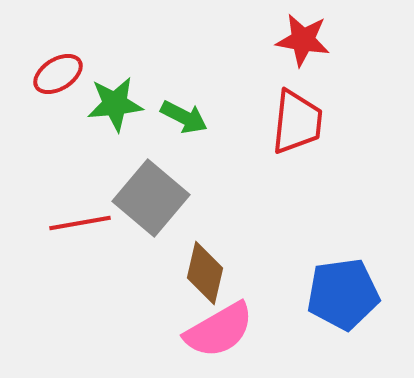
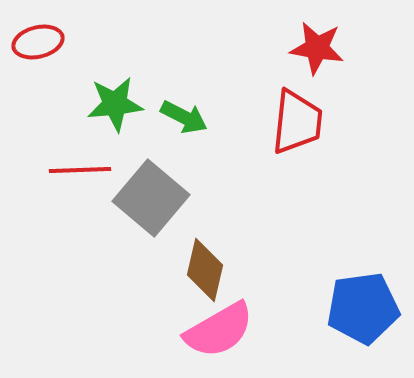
red star: moved 14 px right, 8 px down
red ellipse: moved 20 px left, 32 px up; rotated 18 degrees clockwise
red line: moved 53 px up; rotated 8 degrees clockwise
brown diamond: moved 3 px up
blue pentagon: moved 20 px right, 14 px down
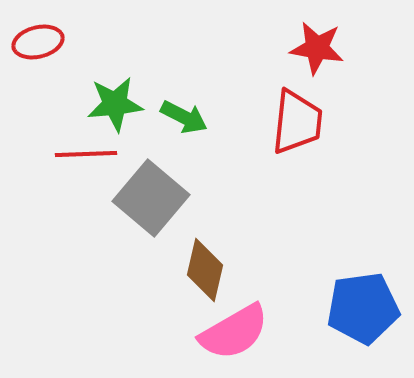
red line: moved 6 px right, 16 px up
pink semicircle: moved 15 px right, 2 px down
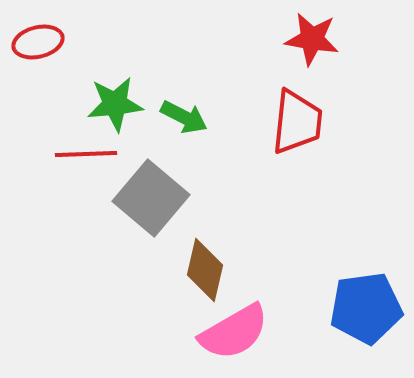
red star: moved 5 px left, 9 px up
blue pentagon: moved 3 px right
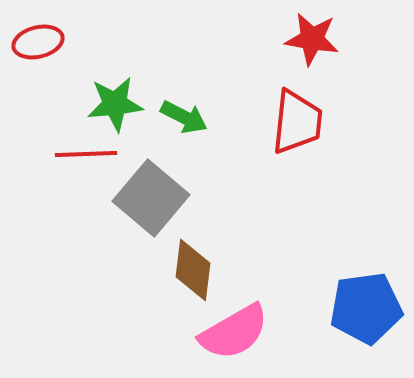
brown diamond: moved 12 px left; rotated 6 degrees counterclockwise
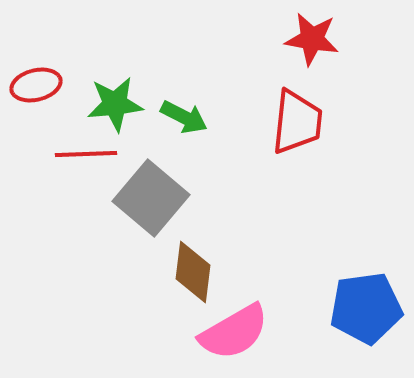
red ellipse: moved 2 px left, 43 px down
brown diamond: moved 2 px down
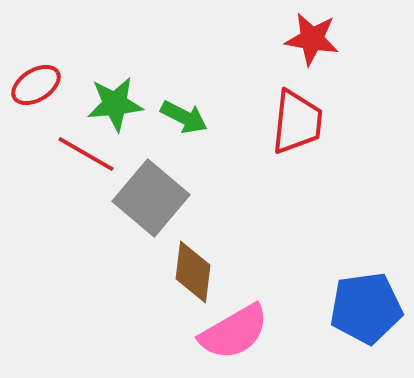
red ellipse: rotated 18 degrees counterclockwise
red line: rotated 32 degrees clockwise
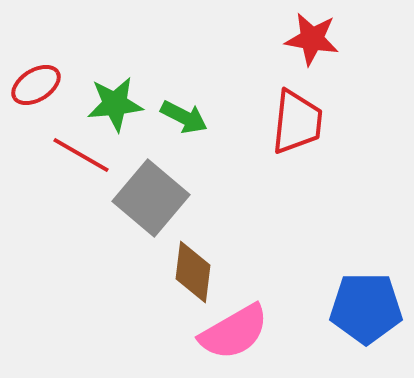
red line: moved 5 px left, 1 px down
blue pentagon: rotated 8 degrees clockwise
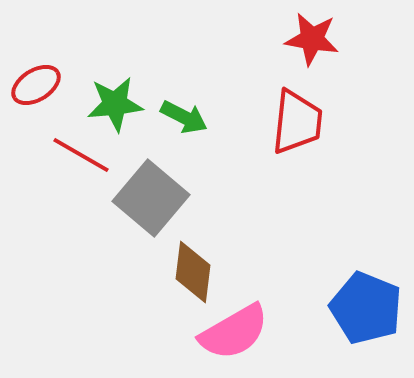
blue pentagon: rotated 22 degrees clockwise
